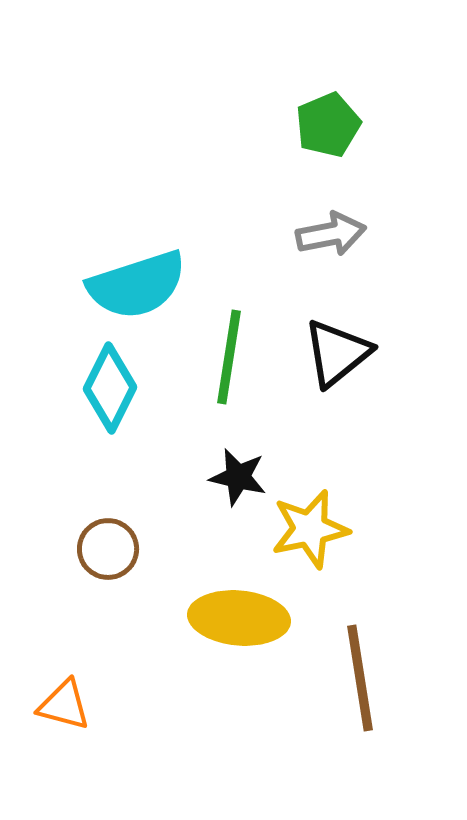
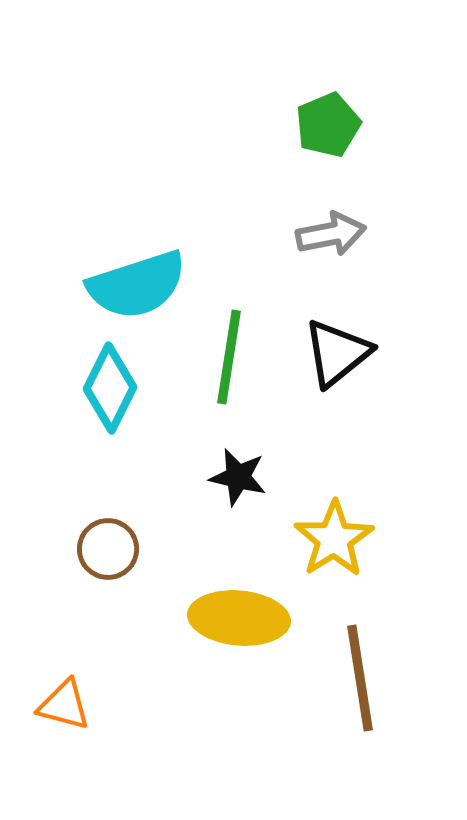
yellow star: moved 24 px right, 10 px down; rotated 20 degrees counterclockwise
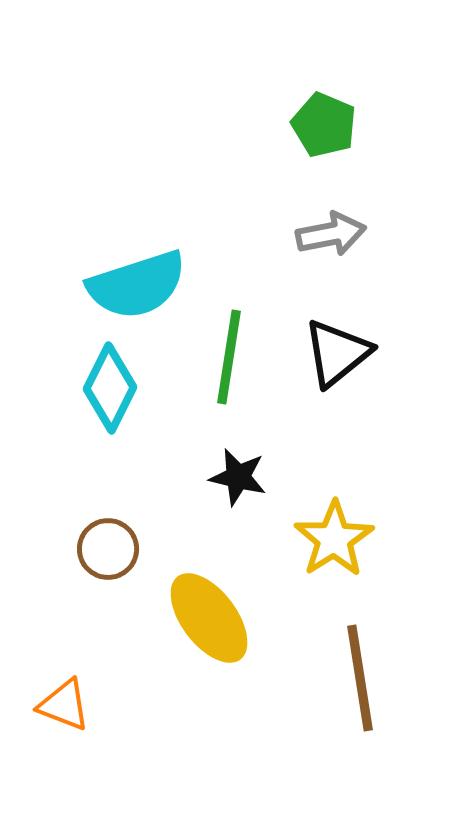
green pentagon: moved 4 px left; rotated 26 degrees counterclockwise
yellow ellipse: moved 30 px left; rotated 48 degrees clockwise
orange triangle: rotated 6 degrees clockwise
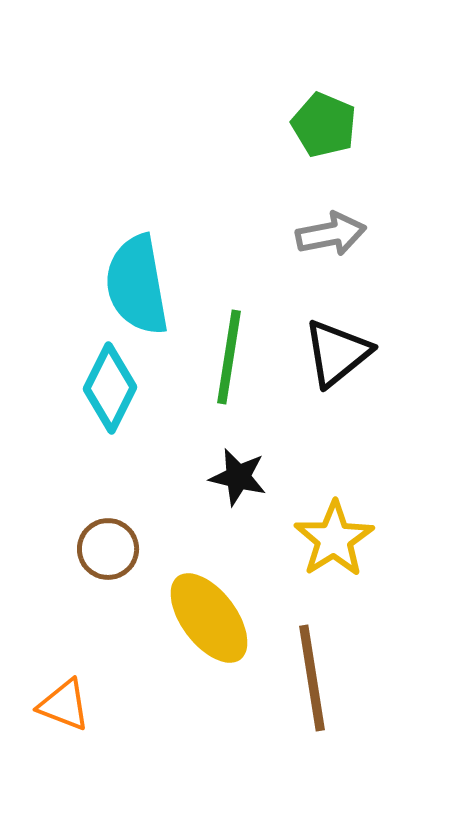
cyan semicircle: rotated 98 degrees clockwise
brown line: moved 48 px left
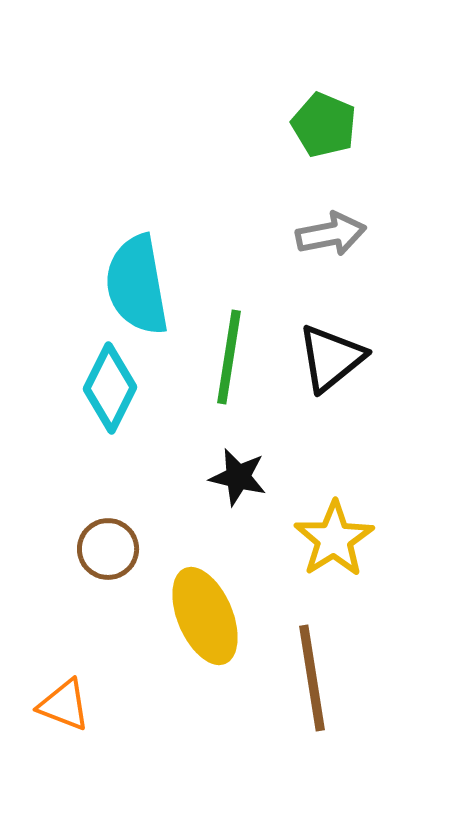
black triangle: moved 6 px left, 5 px down
yellow ellipse: moved 4 px left, 2 px up; rotated 14 degrees clockwise
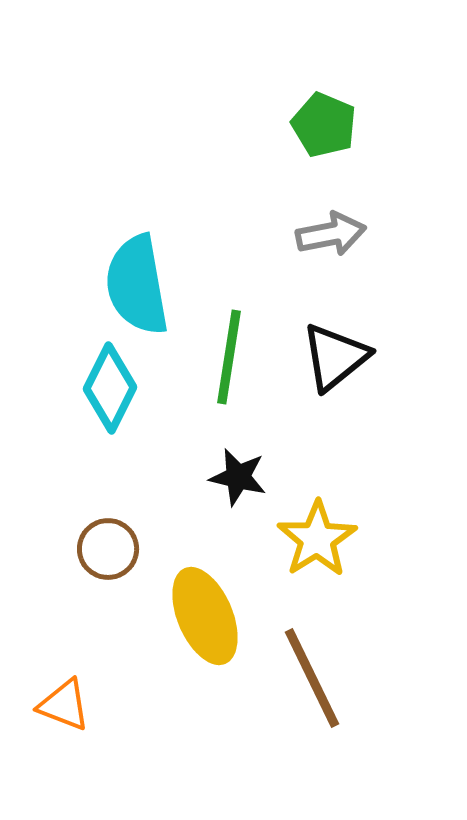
black triangle: moved 4 px right, 1 px up
yellow star: moved 17 px left
brown line: rotated 17 degrees counterclockwise
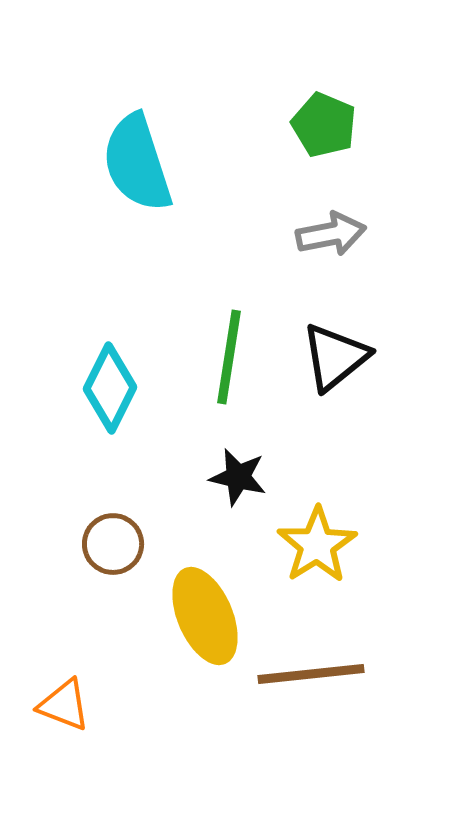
cyan semicircle: moved 122 px up; rotated 8 degrees counterclockwise
yellow star: moved 6 px down
brown circle: moved 5 px right, 5 px up
brown line: moved 1 px left, 4 px up; rotated 70 degrees counterclockwise
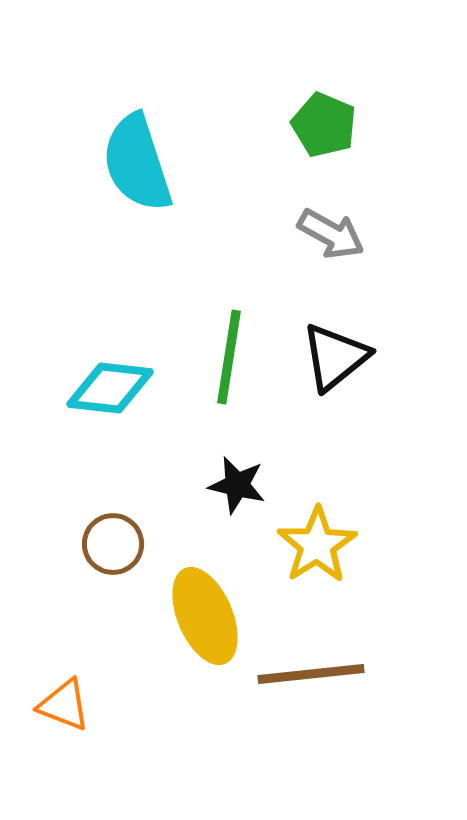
gray arrow: rotated 40 degrees clockwise
cyan diamond: rotated 70 degrees clockwise
black star: moved 1 px left, 8 px down
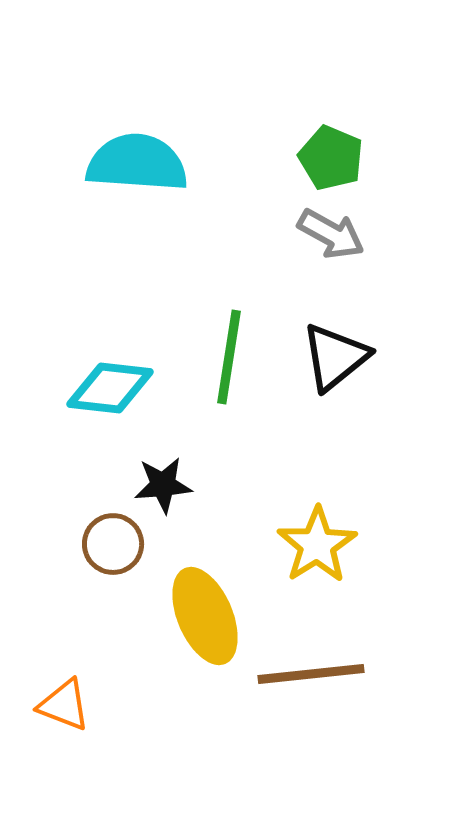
green pentagon: moved 7 px right, 33 px down
cyan semicircle: rotated 112 degrees clockwise
black star: moved 74 px left; rotated 18 degrees counterclockwise
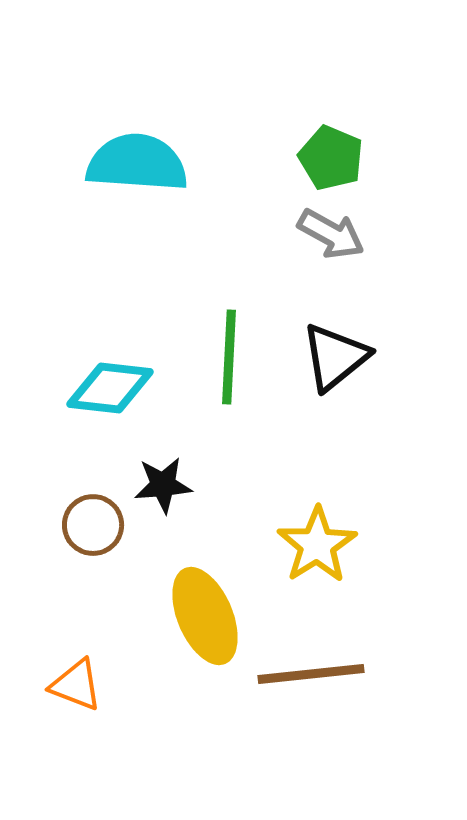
green line: rotated 6 degrees counterclockwise
brown circle: moved 20 px left, 19 px up
orange triangle: moved 12 px right, 20 px up
